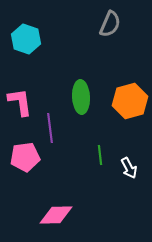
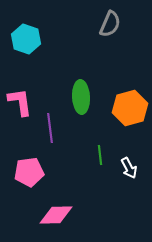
orange hexagon: moved 7 px down
pink pentagon: moved 4 px right, 15 px down
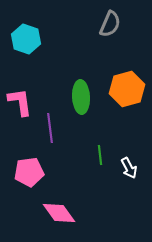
orange hexagon: moved 3 px left, 19 px up
pink diamond: moved 3 px right, 2 px up; rotated 56 degrees clockwise
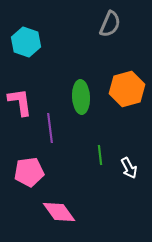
cyan hexagon: moved 3 px down
pink diamond: moved 1 px up
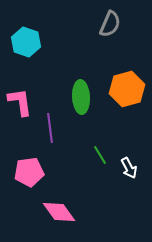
green line: rotated 24 degrees counterclockwise
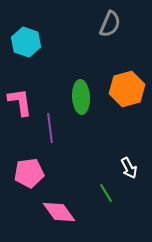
green line: moved 6 px right, 38 px down
pink pentagon: moved 1 px down
